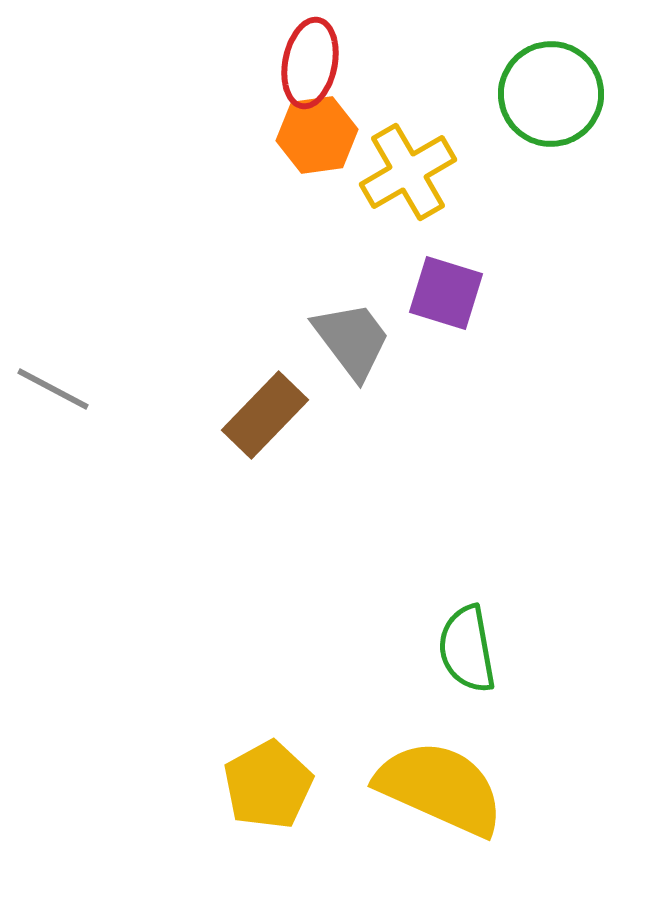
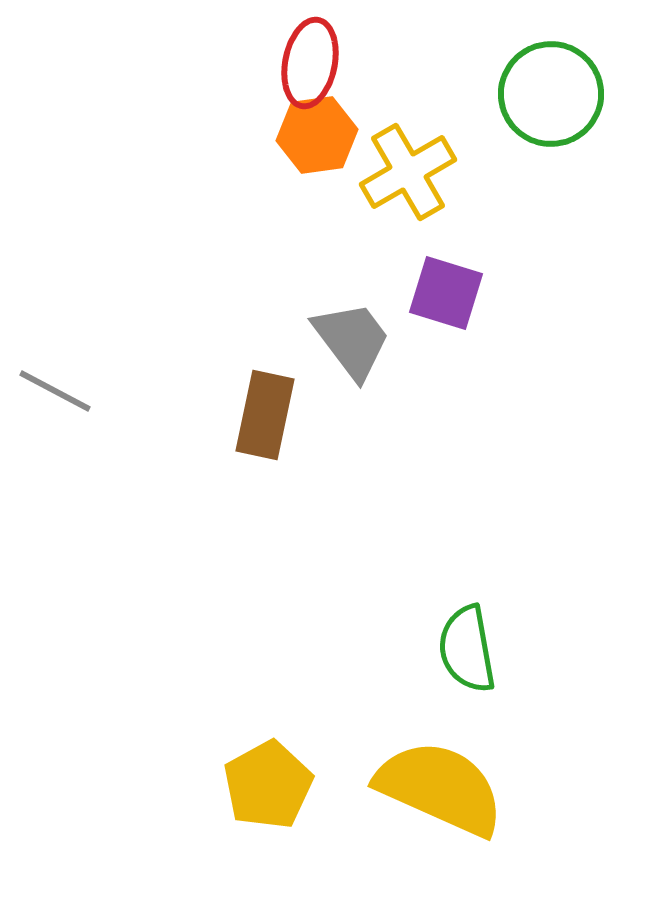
gray line: moved 2 px right, 2 px down
brown rectangle: rotated 32 degrees counterclockwise
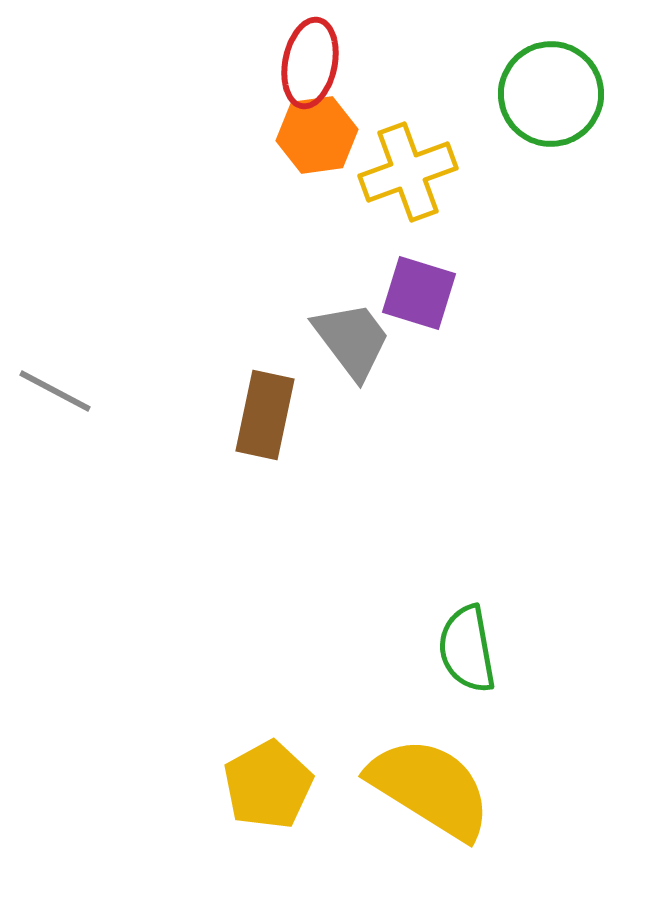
yellow cross: rotated 10 degrees clockwise
purple square: moved 27 px left
yellow semicircle: moved 10 px left; rotated 8 degrees clockwise
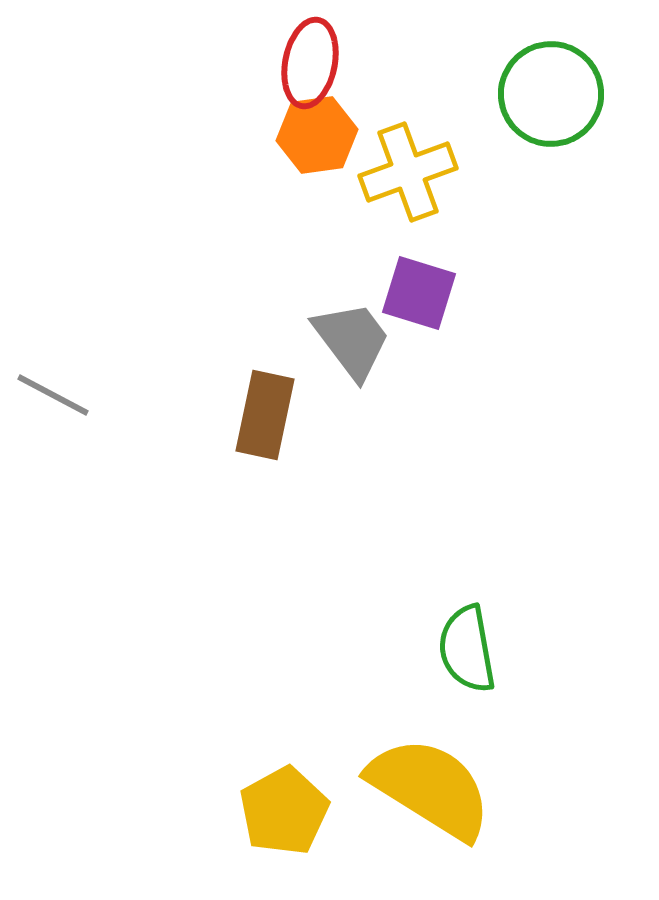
gray line: moved 2 px left, 4 px down
yellow pentagon: moved 16 px right, 26 px down
